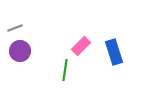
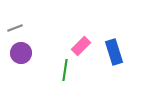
purple circle: moved 1 px right, 2 px down
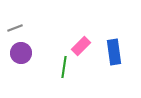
blue rectangle: rotated 10 degrees clockwise
green line: moved 1 px left, 3 px up
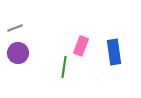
pink rectangle: rotated 24 degrees counterclockwise
purple circle: moved 3 px left
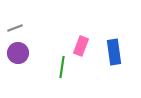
green line: moved 2 px left
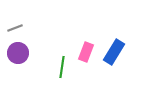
pink rectangle: moved 5 px right, 6 px down
blue rectangle: rotated 40 degrees clockwise
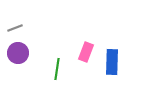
blue rectangle: moved 2 px left, 10 px down; rotated 30 degrees counterclockwise
green line: moved 5 px left, 2 px down
